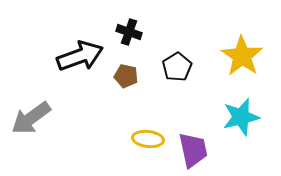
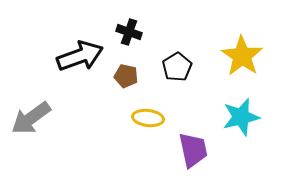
yellow ellipse: moved 21 px up
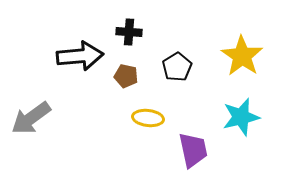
black cross: rotated 15 degrees counterclockwise
black arrow: rotated 15 degrees clockwise
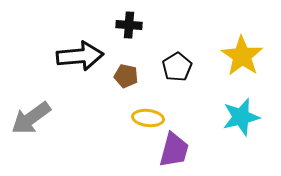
black cross: moved 7 px up
purple trapezoid: moved 19 px left; rotated 27 degrees clockwise
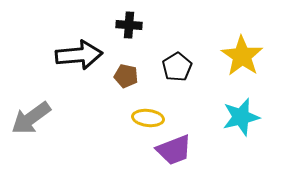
black arrow: moved 1 px left, 1 px up
purple trapezoid: rotated 54 degrees clockwise
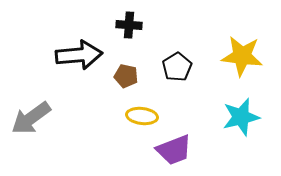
yellow star: rotated 27 degrees counterclockwise
yellow ellipse: moved 6 px left, 2 px up
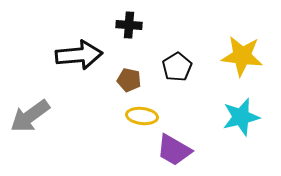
brown pentagon: moved 3 px right, 4 px down
gray arrow: moved 1 px left, 2 px up
purple trapezoid: rotated 51 degrees clockwise
